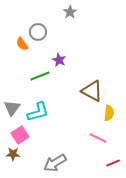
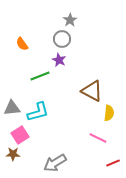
gray star: moved 8 px down
gray circle: moved 24 px right, 7 px down
gray triangle: rotated 48 degrees clockwise
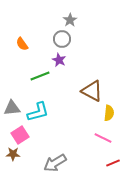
pink line: moved 5 px right
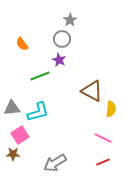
yellow semicircle: moved 2 px right, 4 px up
red line: moved 10 px left, 1 px up
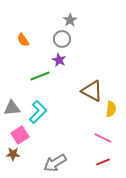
orange semicircle: moved 1 px right, 4 px up
cyan L-shape: rotated 30 degrees counterclockwise
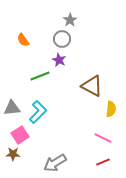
brown triangle: moved 5 px up
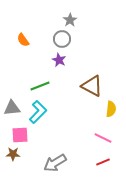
green line: moved 10 px down
pink square: rotated 30 degrees clockwise
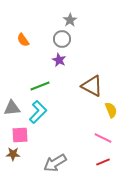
yellow semicircle: moved 1 px down; rotated 28 degrees counterclockwise
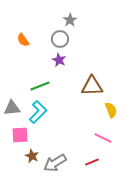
gray circle: moved 2 px left
brown triangle: rotated 30 degrees counterclockwise
brown star: moved 19 px right, 2 px down; rotated 24 degrees clockwise
red line: moved 11 px left
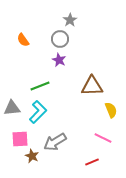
pink square: moved 4 px down
gray arrow: moved 21 px up
